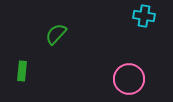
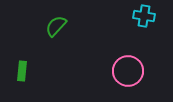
green semicircle: moved 8 px up
pink circle: moved 1 px left, 8 px up
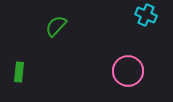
cyan cross: moved 2 px right, 1 px up; rotated 15 degrees clockwise
green rectangle: moved 3 px left, 1 px down
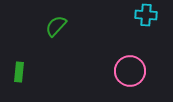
cyan cross: rotated 20 degrees counterclockwise
pink circle: moved 2 px right
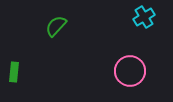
cyan cross: moved 2 px left, 2 px down; rotated 35 degrees counterclockwise
green rectangle: moved 5 px left
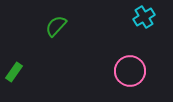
green rectangle: rotated 30 degrees clockwise
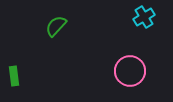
green rectangle: moved 4 px down; rotated 42 degrees counterclockwise
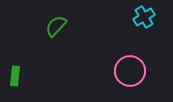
green rectangle: moved 1 px right; rotated 12 degrees clockwise
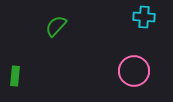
cyan cross: rotated 35 degrees clockwise
pink circle: moved 4 px right
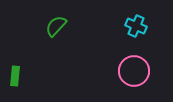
cyan cross: moved 8 px left, 9 px down; rotated 20 degrees clockwise
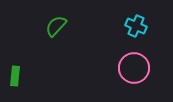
pink circle: moved 3 px up
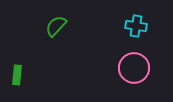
cyan cross: rotated 15 degrees counterclockwise
green rectangle: moved 2 px right, 1 px up
